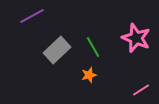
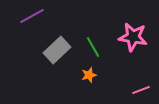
pink star: moved 3 px left, 1 px up; rotated 12 degrees counterclockwise
pink line: rotated 12 degrees clockwise
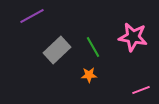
orange star: rotated 14 degrees clockwise
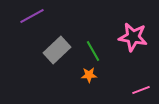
green line: moved 4 px down
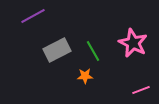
purple line: moved 1 px right
pink star: moved 6 px down; rotated 16 degrees clockwise
gray rectangle: rotated 16 degrees clockwise
orange star: moved 4 px left, 1 px down
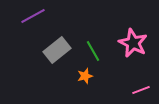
gray rectangle: rotated 12 degrees counterclockwise
orange star: rotated 14 degrees counterclockwise
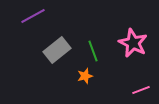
green line: rotated 10 degrees clockwise
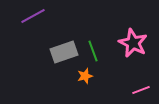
gray rectangle: moved 7 px right, 2 px down; rotated 20 degrees clockwise
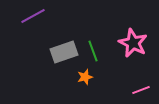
orange star: moved 1 px down
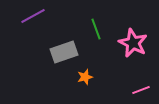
green line: moved 3 px right, 22 px up
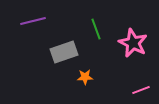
purple line: moved 5 px down; rotated 15 degrees clockwise
orange star: rotated 14 degrees clockwise
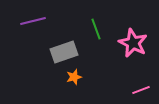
orange star: moved 11 px left; rotated 14 degrees counterclockwise
